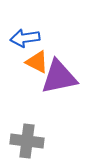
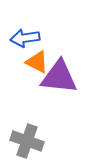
purple triangle: rotated 18 degrees clockwise
gray cross: rotated 12 degrees clockwise
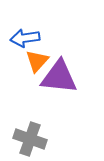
orange triangle: moved 1 px up; rotated 45 degrees clockwise
gray cross: moved 3 px right, 2 px up
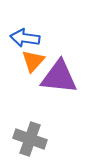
blue arrow: rotated 16 degrees clockwise
orange triangle: moved 4 px left
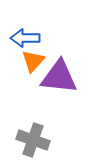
blue arrow: rotated 8 degrees counterclockwise
gray cross: moved 3 px right, 1 px down
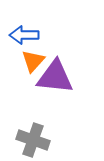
blue arrow: moved 1 px left, 3 px up
purple triangle: moved 4 px left
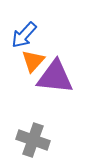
blue arrow: rotated 48 degrees counterclockwise
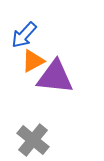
orange triangle: rotated 20 degrees clockwise
gray cross: rotated 20 degrees clockwise
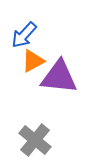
purple triangle: moved 4 px right
gray cross: moved 2 px right
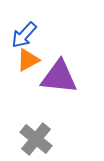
orange triangle: moved 5 px left, 1 px up
gray cross: moved 1 px right, 1 px up
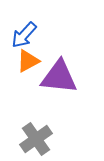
orange triangle: moved 1 px down
gray cross: rotated 16 degrees clockwise
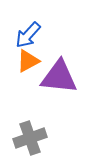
blue arrow: moved 4 px right
gray cross: moved 6 px left, 1 px up; rotated 16 degrees clockwise
